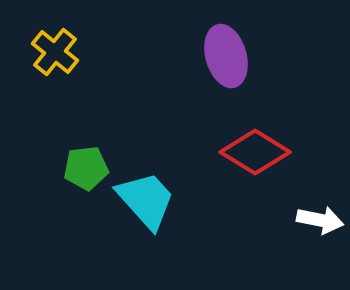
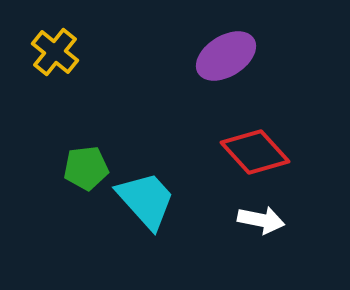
purple ellipse: rotated 74 degrees clockwise
red diamond: rotated 16 degrees clockwise
white arrow: moved 59 px left
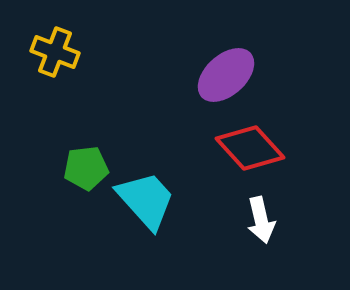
yellow cross: rotated 18 degrees counterclockwise
purple ellipse: moved 19 px down; rotated 10 degrees counterclockwise
red diamond: moved 5 px left, 4 px up
white arrow: rotated 66 degrees clockwise
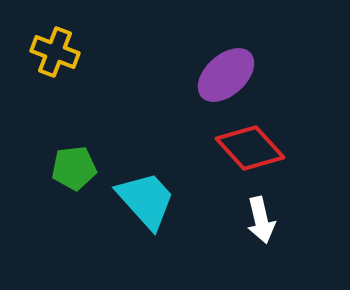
green pentagon: moved 12 px left
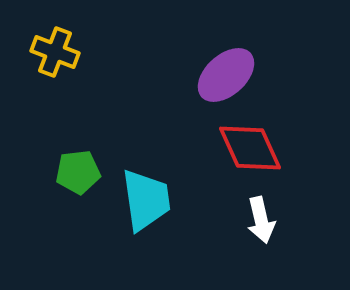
red diamond: rotated 18 degrees clockwise
green pentagon: moved 4 px right, 4 px down
cyan trapezoid: rotated 34 degrees clockwise
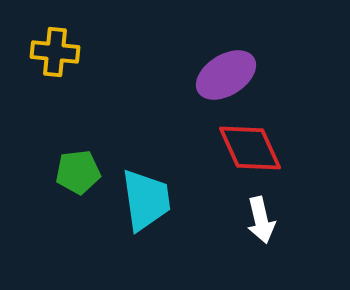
yellow cross: rotated 15 degrees counterclockwise
purple ellipse: rotated 10 degrees clockwise
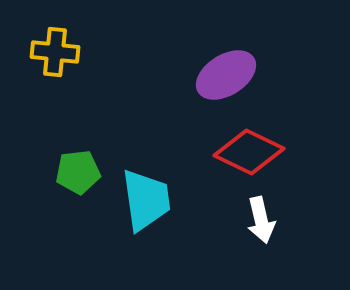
red diamond: moved 1 px left, 4 px down; rotated 40 degrees counterclockwise
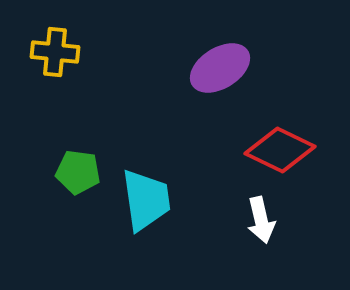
purple ellipse: moved 6 px left, 7 px up
red diamond: moved 31 px right, 2 px up
green pentagon: rotated 15 degrees clockwise
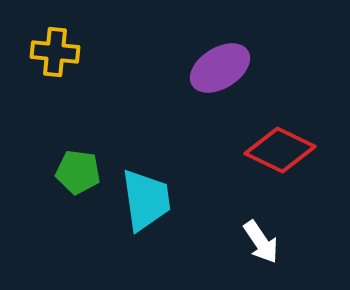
white arrow: moved 22 px down; rotated 21 degrees counterclockwise
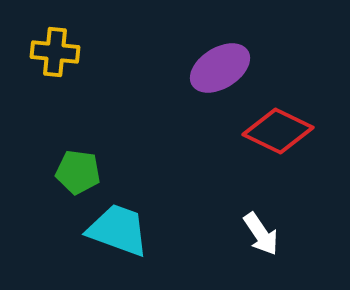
red diamond: moved 2 px left, 19 px up
cyan trapezoid: moved 28 px left, 30 px down; rotated 62 degrees counterclockwise
white arrow: moved 8 px up
